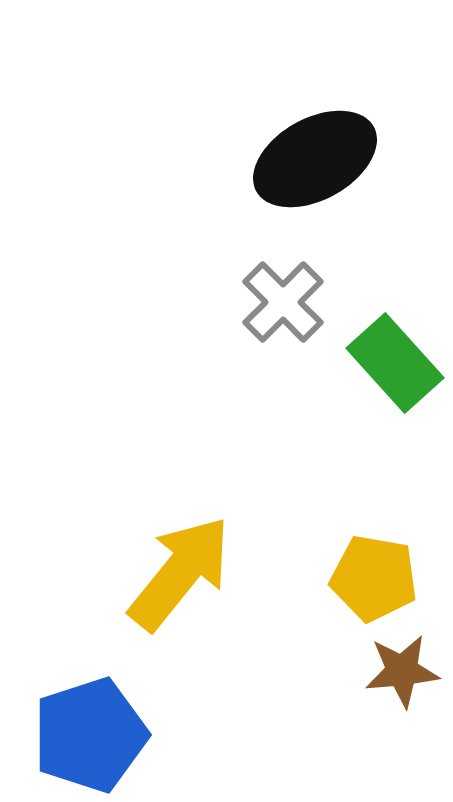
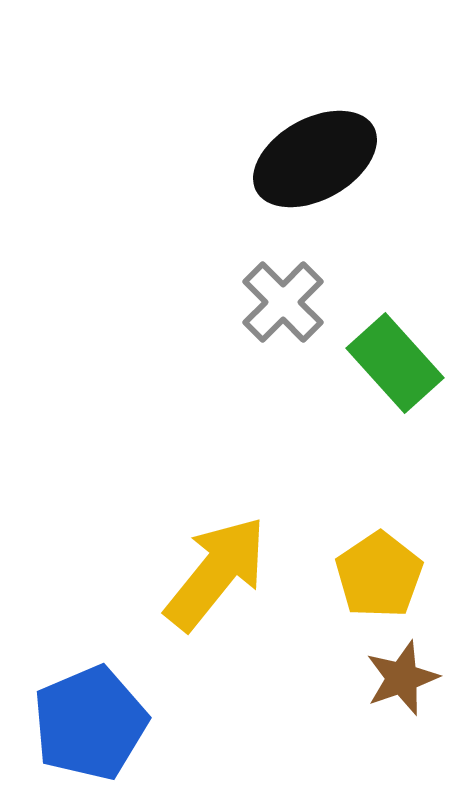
yellow arrow: moved 36 px right
yellow pentagon: moved 5 px right, 3 px up; rotated 28 degrees clockwise
brown star: moved 7 px down; rotated 14 degrees counterclockwise
blue pentagon: moved 12 px up; rotated 5 degrees counterclockwise
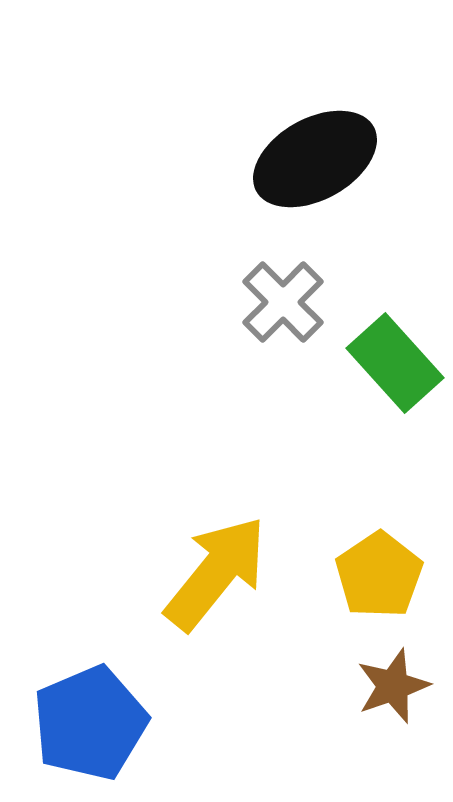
brown star: moved 9 px left, 8 px down
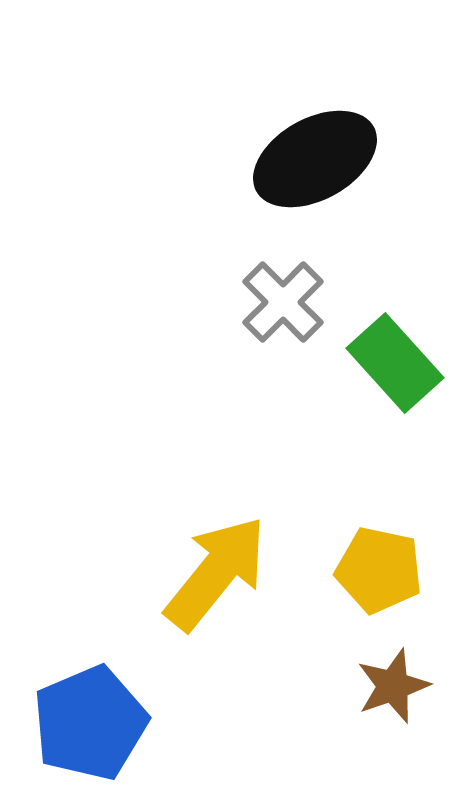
yellow pentagon: moved 5 px up; rotated 26 degrees counterclockwise
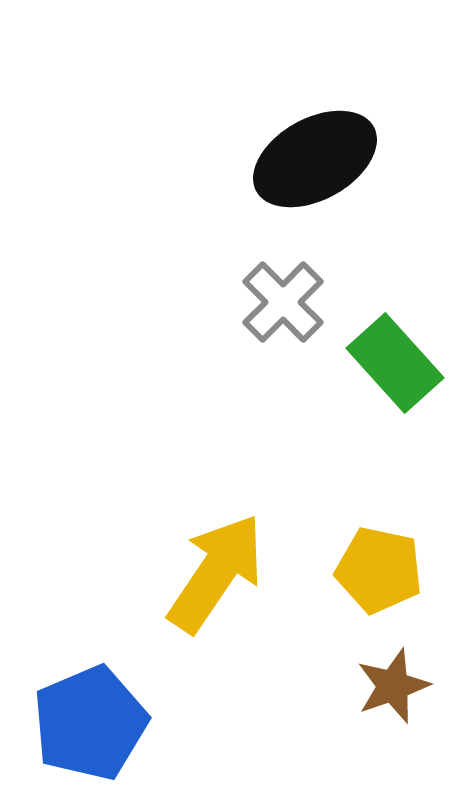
yellow arrow: rotated 5 degrees counterclockwise
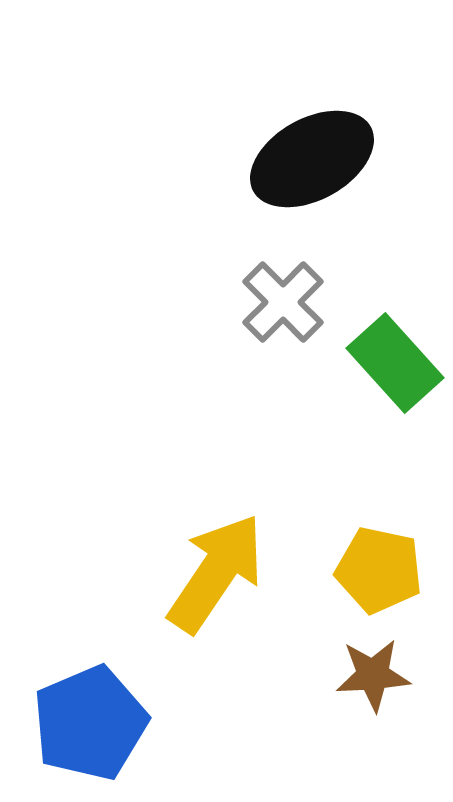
black ellipse: moved 3 px left
brown star: moved 20 px left, 11 px up; rotated 16 degrees clockwise
